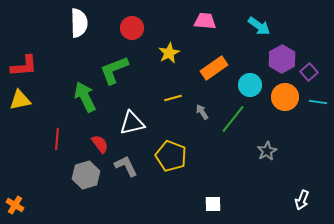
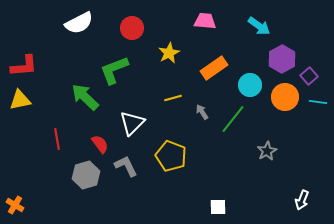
white semicircle: rotated 64 degrees clockwise
purple square: moved 4 px down
green arrow: rotated 20 degrees counterclockwise
white triangle: rotated 32 degrees counterclockwise
red line: rotated 15 degrees counterclockwise
white square: moved 5 px right, 3 px down
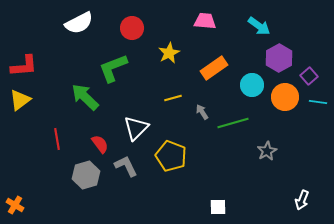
purple hexagon: moved 3 px left, 1 px up
green L-shape: moved 1 px left, 2 px up
cyan circle: moved 2 px right
yellow triangle: rotated 25 degrees counterclockwise
green line: moved 4 px down; rotated 36 degrees clockwise
white triangle: moved 4 px right, 5 px down
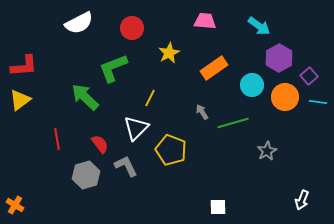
yellow line: moved 23 px left; rotated 48 degrees counterclockwise
yellow pentagon: moved 6 px up
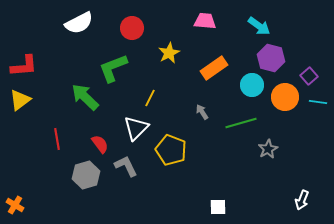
purple hexagon: moved 8 px left; rotated 16 degrees counterclockwise
green line: moved 8 px right
gray star: moved 1 px right, 2 px up
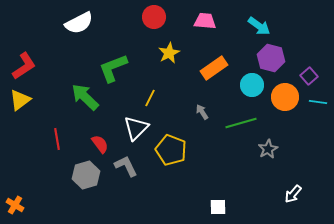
red circle: moved 22 px right, 11 px up
red L-shape: rotated 28 degrees counterclockwise
white arrow: moved 9 px left, 6 px up; rotated 18 degrees clockwise
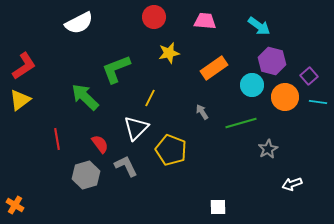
yellow star: rotated 15 degrees clockwise
purple hexagon: moved 1 px right, 3 px down
green L-shape: moved 3 px right, 1 px down
white arrow: moved 1 px left, 10 px up; rotated 30 degrees clockwise
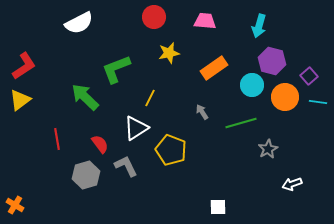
cyan arrow: rotated 70 degrees clockwise
white triangle: rotated 12 degrees clockwise
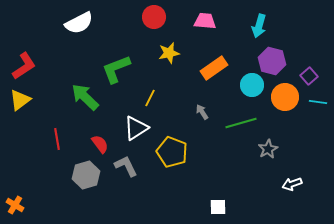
yellow pentagon: moved 1 px right, 2 px down
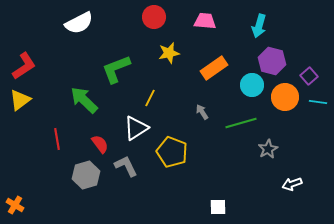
green arrow: moved 1 px left, 3 px down
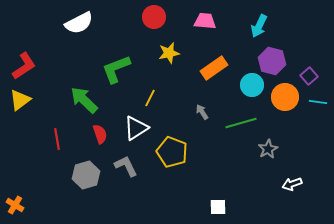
cyan arrow: rotated 10 degrees clockwise
red semicircle: moved 10 px up; rotated 18 degrees clockwise
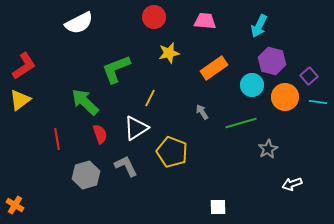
green arrow: moved 1 px right, 2 px down
